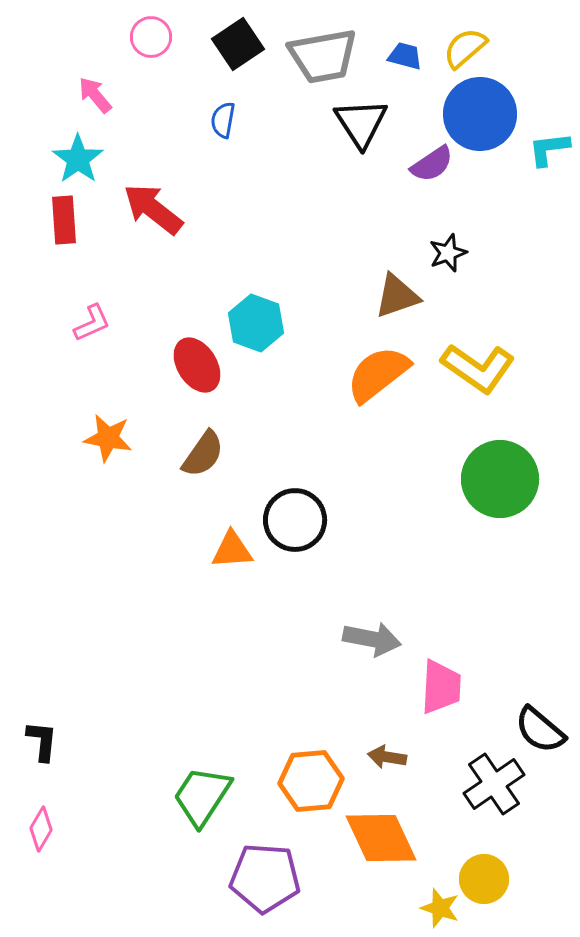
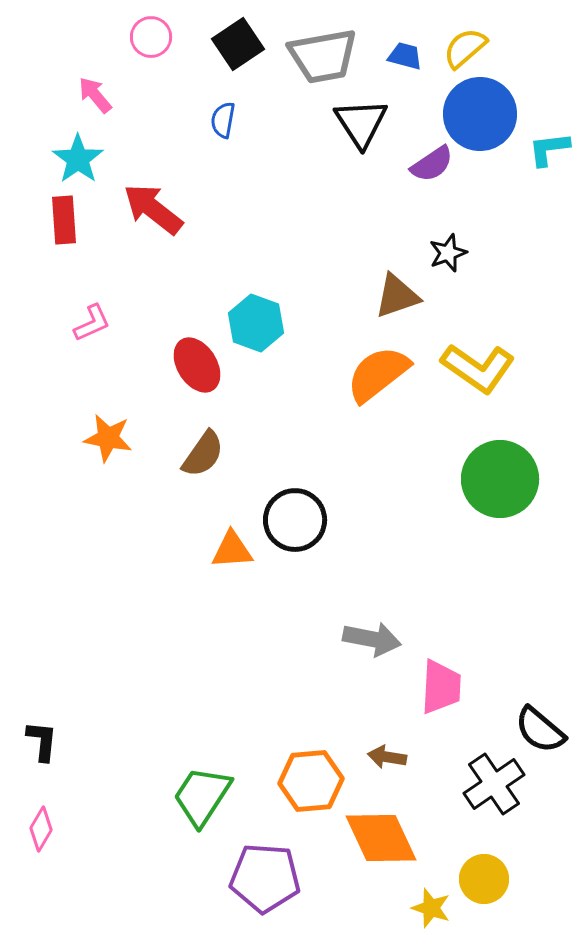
yellow star: moved 9 px left
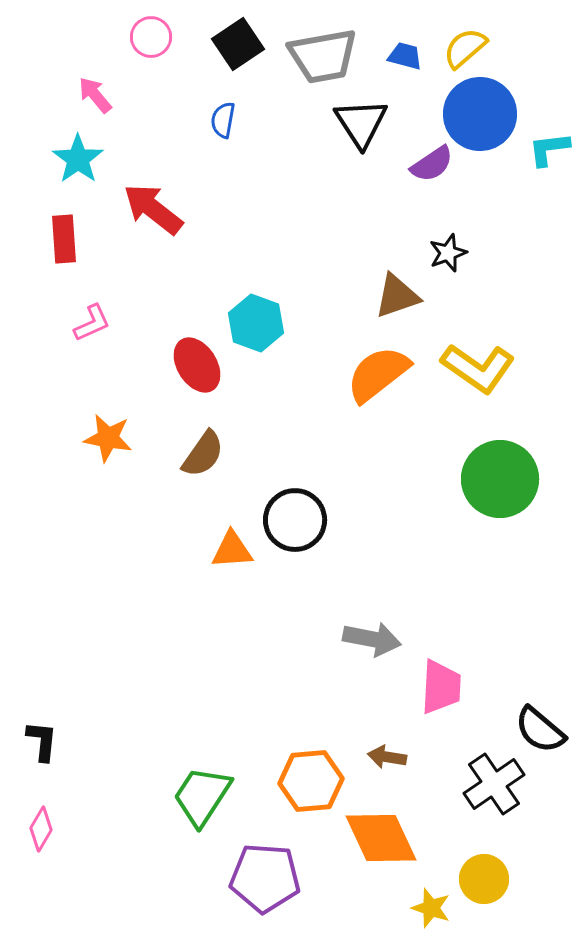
red rectangle: moved 19 px down
